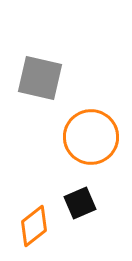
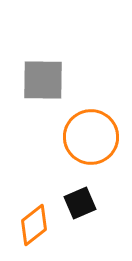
gray square: moved 3 px right, 2 px down; rotated 12 degrees counterclockwise
orange diamond: moved 1 px up
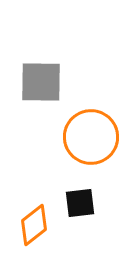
gray square: moved 2 px left, 2 px down
black square: rotated 16 degrees clockwise
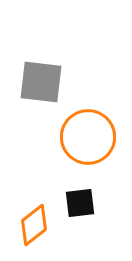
gray square: rotated 6 degrees clockwise
orange circle: moved 3 px left
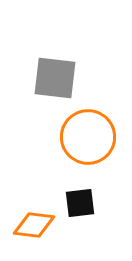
gray square: moved 14 px right, 4 px up
orange diamond: rotated 45 degrees clockwise
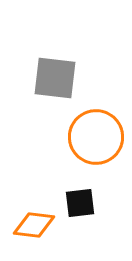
orange circle: moved 8 px right
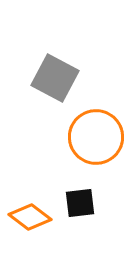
gray square: rotated 21 degrees clockwise
orange diamond: moved 4 px left, 8 px up; rotated 30 degrees clockwise
